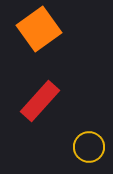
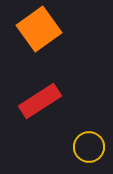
red rectangle: rotated 15 degrees clockwise
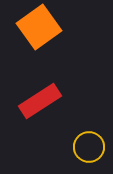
orange square: moved 2 px up
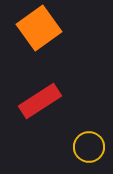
orange square: moved 1 px down
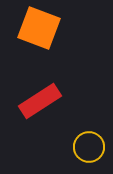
orange square: rotated 33 degrees counterclockwise
